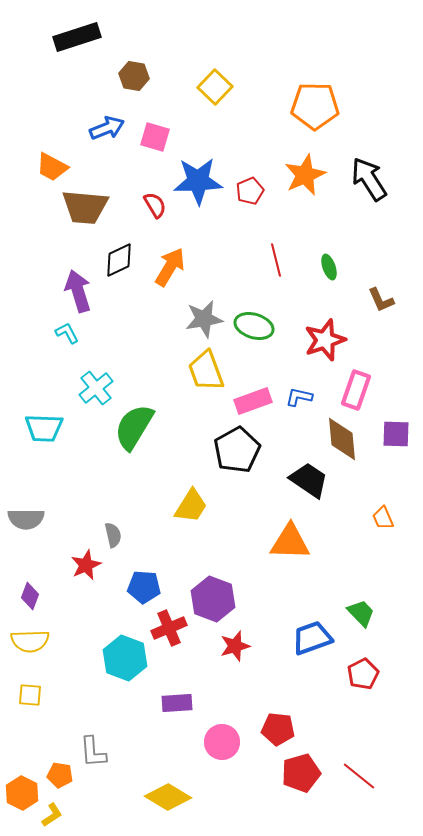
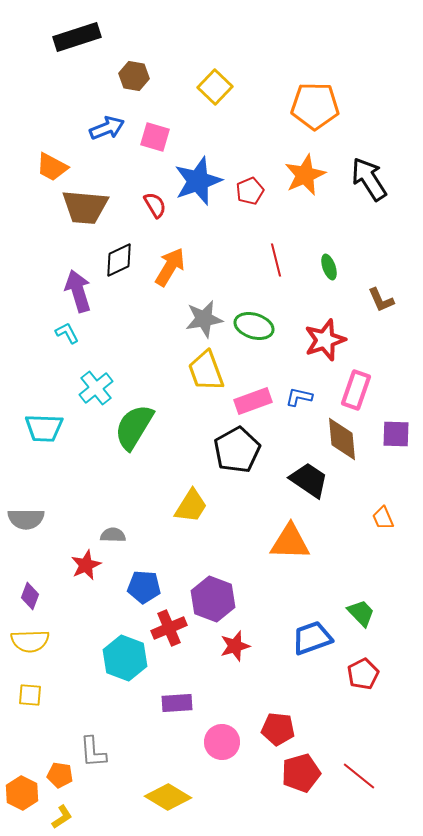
blue star at (198, 181): rotated 18 degrees counterclockwise
gray semicircle at (113, 535): rotated 75 degrees counterclockwise
yellow L-shape at (52, 815): moved 10 px right, 2 px down
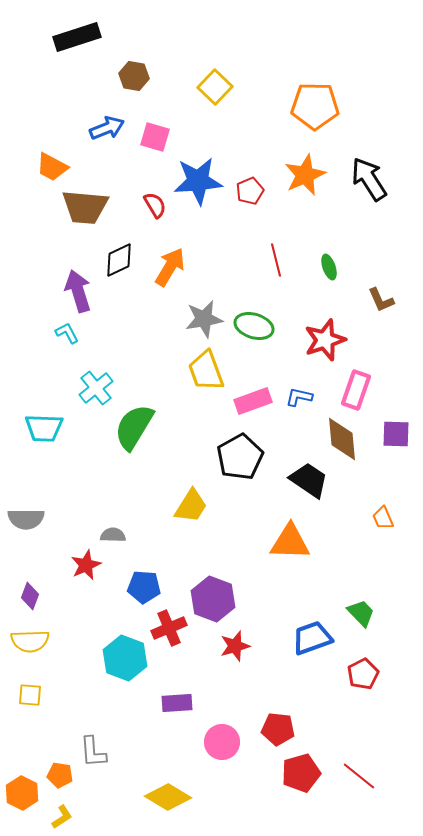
blue star at (198, 181): rotated 15 degrees clockwise
black pentagon at (237, 450): moved 3 px right, 7 px down
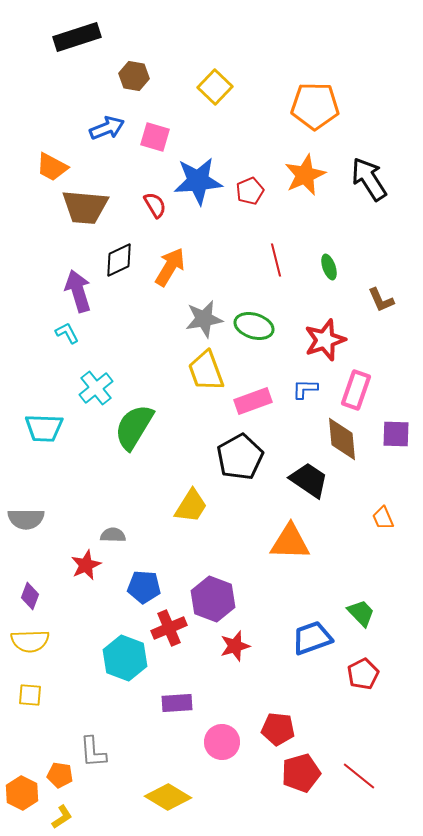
blue L-shape at (299, 397): moved 6 px right, 8 px up; rotated 12 degrees counterclockwise
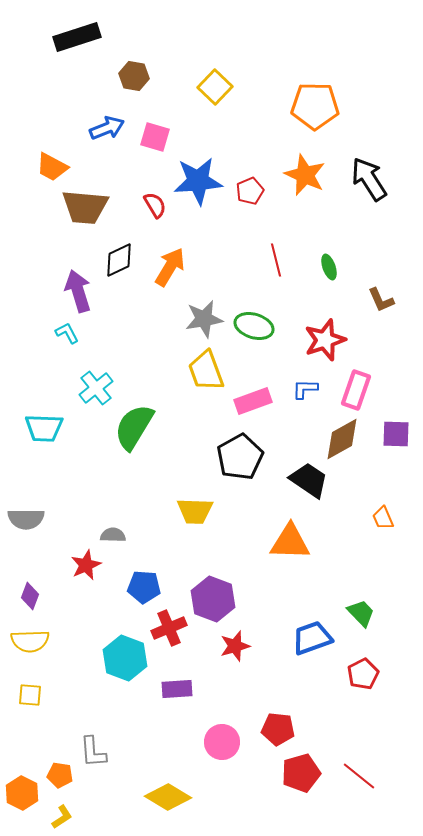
orange star at (305, 175): rotated 24 degrees counterclockwise
brown diamond at (342, 439): rotated 66 degrees clockwise
yellow trapezoid at (191, 506): moved 4 px right, 5 px down; rotated 60 degrees clockwise
purple rectangle at (177, 703): moved 14 px up
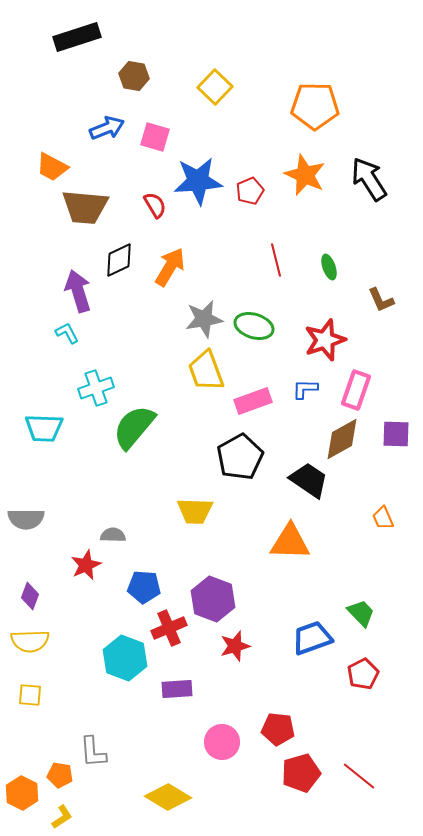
cyan cross at (96, 388): rotated 20 degrees clockwise
green semicircle at (134, 427): rotated 9 degrees clockwise
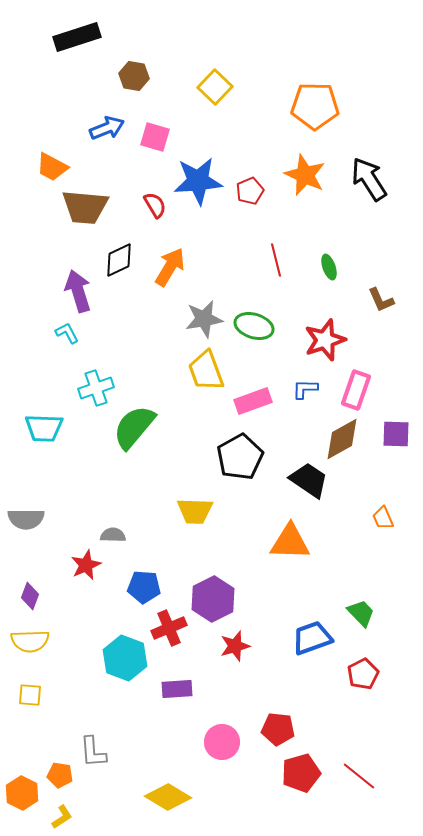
purple hexagon at (213, 599): rotated 12 degrees clockwise
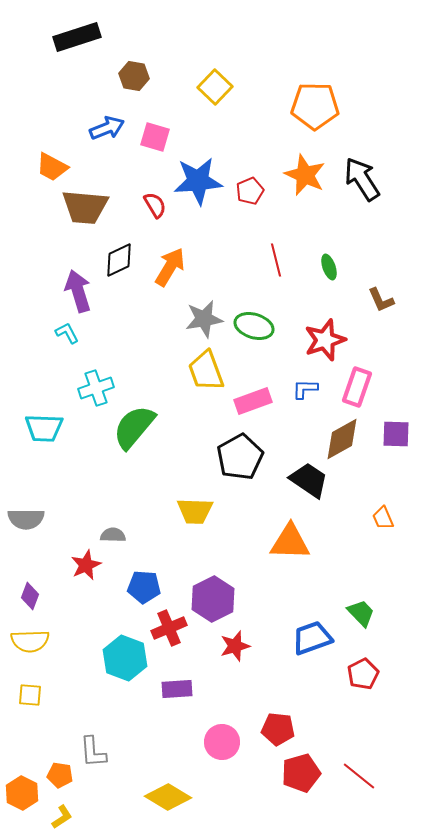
black arrow at (369, 179): moved 7 px left
pink rectangle at (356, 390): moved 1 px right, 3 px up
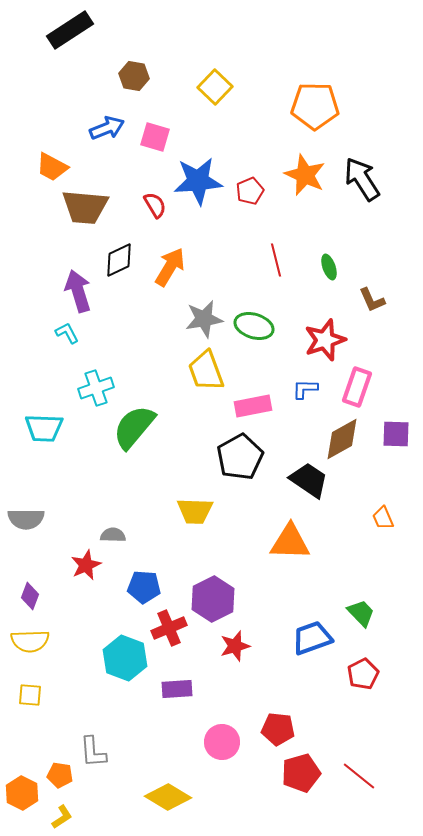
black rectangle at (77, 37): moved 7 px left, 7 px up; rotated 15 degrees counterclockwise
brown L-shape at (381, 300): moved 9 px left
pink rectangle at (253, 401): moved 5 px down; rotated 9 degrees clockwise
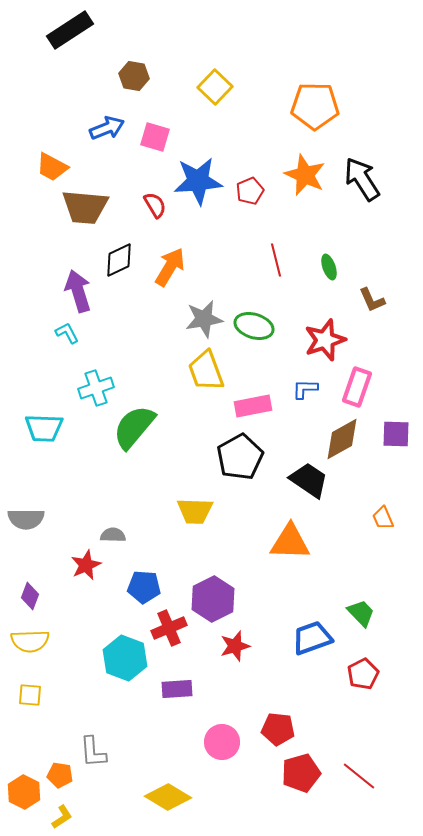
orange hexagon at (22, 793): moved 2 px right, 1 px up
